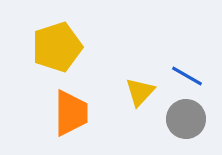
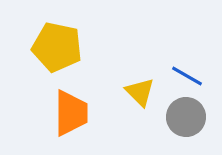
yellow pentagon: rotated 30 degrees clockwise
yellow triangle: rotated 28 degrees counterclockwise
gray circle: moved 2 px up
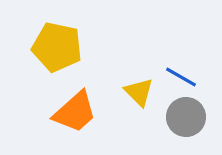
blue line: moved 6 px left, 1 px down
yellow triangle: moved 1 px left
orange trapezoid: moved 4 px right, 1 px up; rotated 48 degrees clockwise
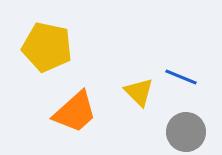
yellow pentagon: moved 10 px left
blue line: rotated 8 degrees counterclockwise
gray circle: moved 15 px down
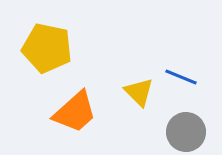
yellow pentagon: moved 1 px down
